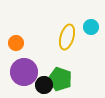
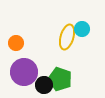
cyan circle: moved 9 px left, 2 px down
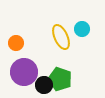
yellow ellipse: moved 6 px left; rotated 40 degrees counterclockwise
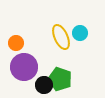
cyan circle: moved 2 px left, 4 px down
purple circle: moved 5 px up
